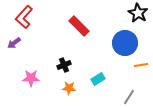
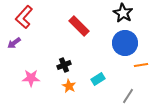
black star: moved 15 px left
orange star: moved 2 px up; rotated 24 degrees clockwise
gray line: moved 1 px left, 1 px up
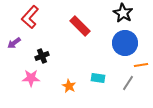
red L-shape: moved 6 px right
red rectangle: moved 1 px right
black cross: moved 22 px left, 9 px up
cyan rectangle: moved 1 px up; rotated 40 degrees clockwise
gray line: moved 13 px up
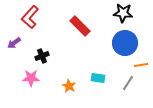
black star: rotated 24 degrees counterclockwise
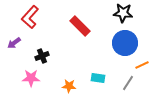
orange line: moved 1 px right; rotated 16 degrees counterclockwise
orange star: rotated 24 degrees counterclockwise
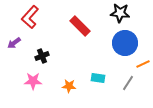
black star: moved 3 px left
orange line: moved 1 px right, 1 px up
pink star: moved 2 px right, 3 px down
